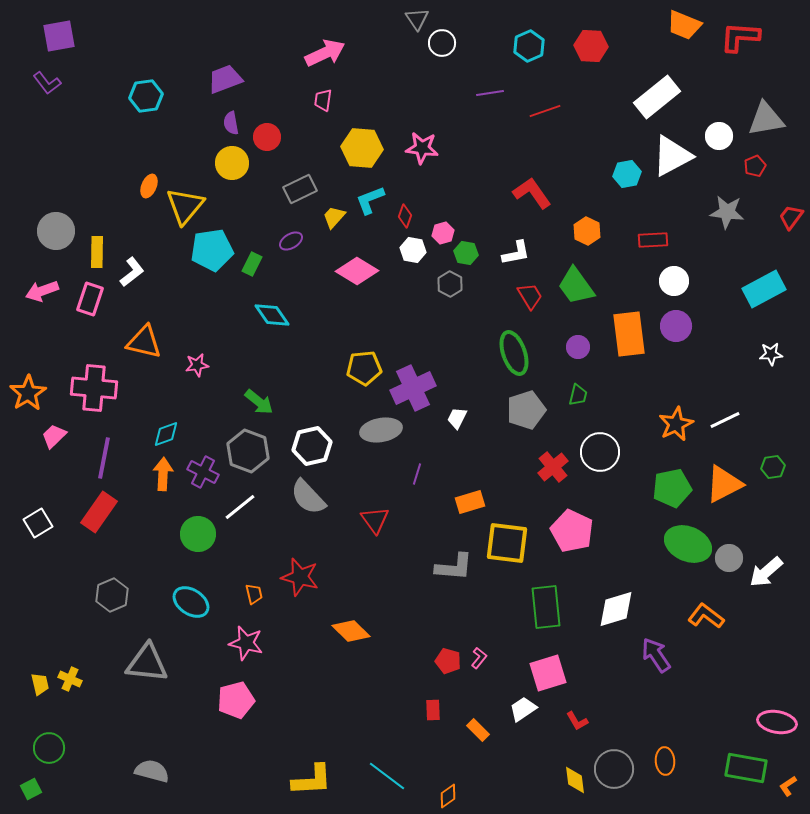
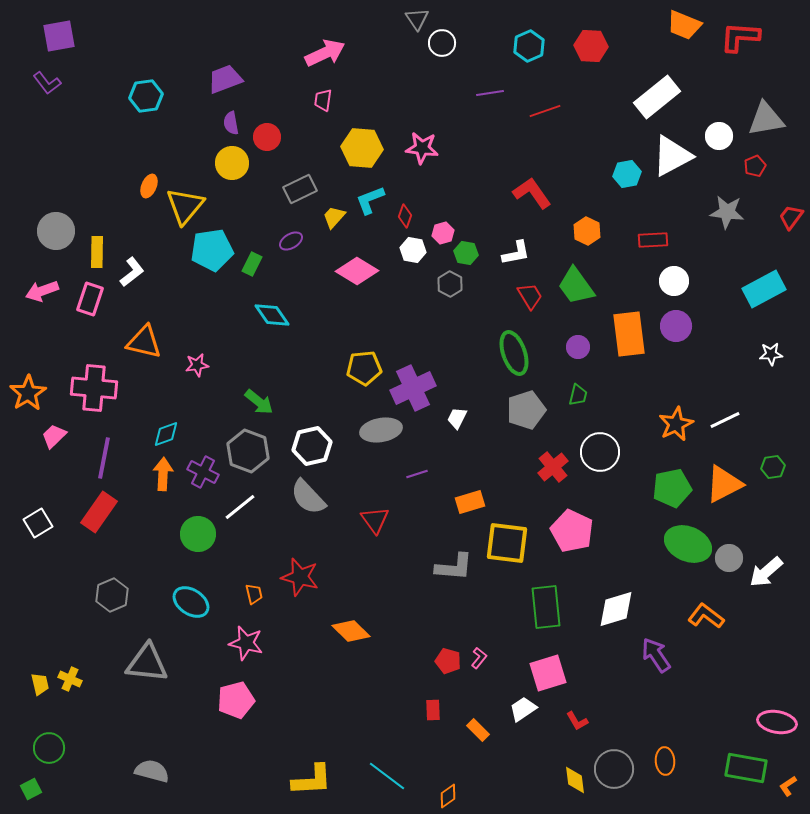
purple line at (417, 474): rotated 55 degrees clockwise
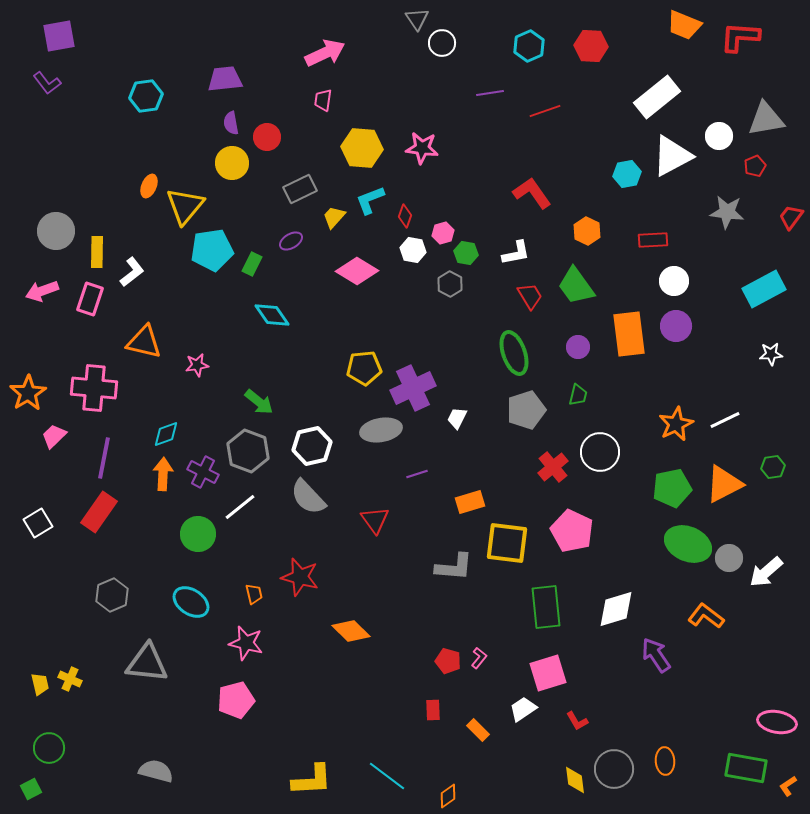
purple trapezoid at (225, 79): rotated 15 degrees clockwise
gray semicircle at (152, 771): moved 4 px right
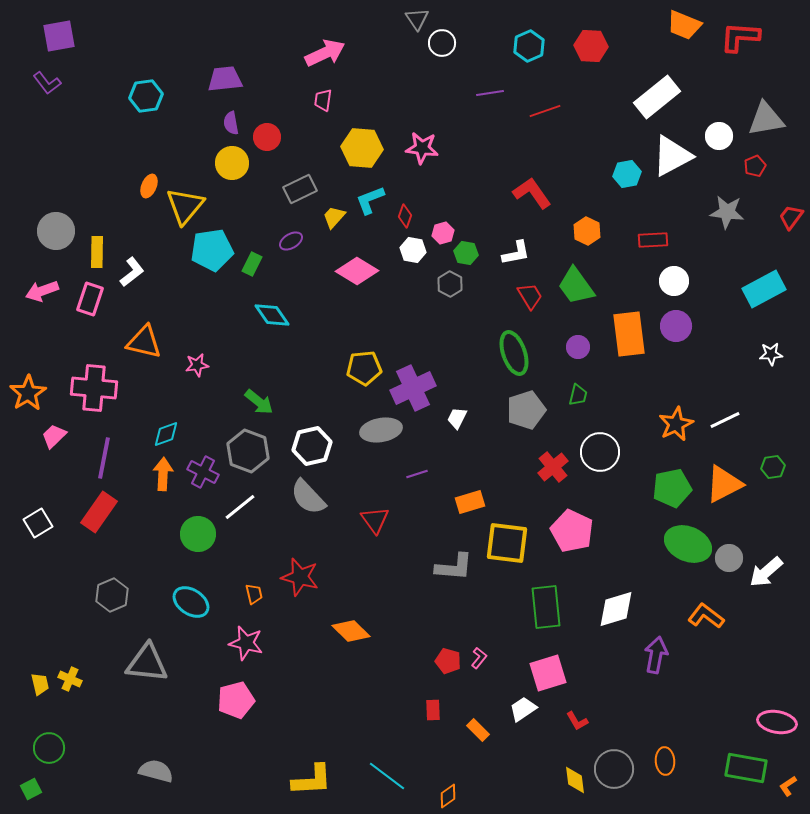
purple arrow at (656, 655): rotated 45 degrees clockwise
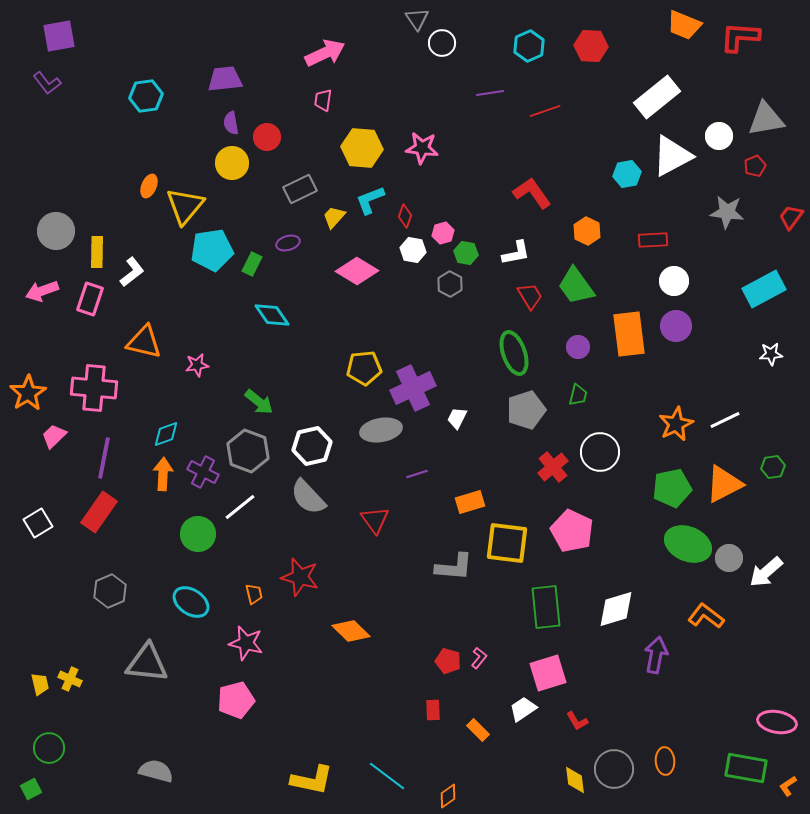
purple ellipse at (291, 241): moved 3 px left, 2 px down; rotated 15 degrees clockwise
gray hexagon at (112, 595): moved 2 px left, 4 px up
yellow L-shape at (312, 780): rotated 15 degrees clockwise
